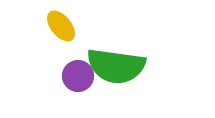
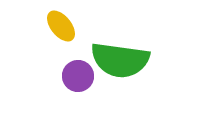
green semicircle: moved 4 px right, 6 px up
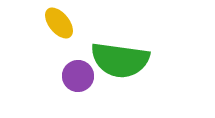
yellow ellipse: moved 2 px left, 3 px up
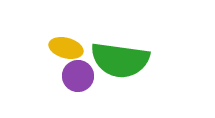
yellow ellipse: moved 7 px right, 25 px down; rotated 36 degrees counterclockwise
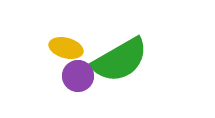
green semicircle: rotated 38 degrees counterclockwise
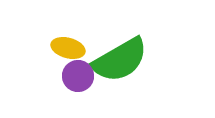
yellow ellipse: moved 2 px right
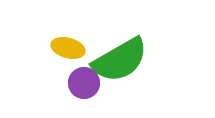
purple circle: moved 6 px right, 7 px down
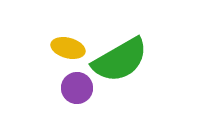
purple circle: moved 7 px left, 5 px down
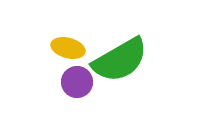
purple circle: moved 6 px up
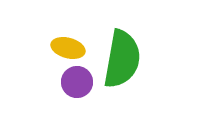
green semicircle: moved 2 px right, 1 px up; rotated 50 degrees counterclockwise
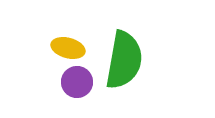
green semicircle: moved 2 px right, 1 px down
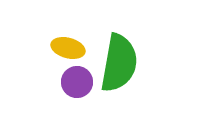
green semicircle: moved 5 px left, 3 px down
